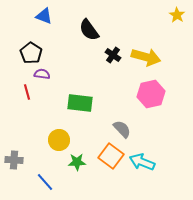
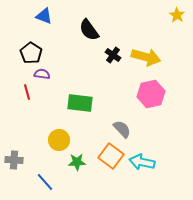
cyan arrow: rotated 10 degrees counterclockwise
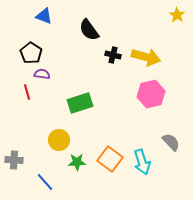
black cross: rotated 21 degrees counterclockwise
green rectangle: rotated 25 degrees counterclockwise
gray semicircle: moved 49 px right, 13 px down
orange square: moved 1 px left, 3 px down
cyan arrow: rotated 120 degrees counterclockwise
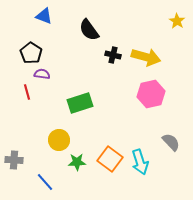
yellow star: moved 6 px down
cyan arrow: moved 2 px left
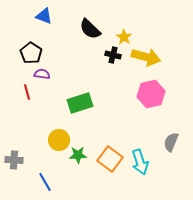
yellow star: moved 53 px left, 16 px down
black semicircle: moved 1 px right, 1 px up; rotated 10 degrees counterclockwise
gray semicircle: rotated 114 degrees counterclockwise
green star: moved 1 px right, 7 px up
blue line: rotated 12 degrees clockwise
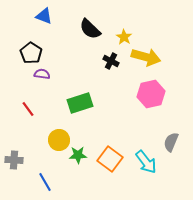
black cross: moved 2 px left, 6 px down; rotated 14 degrees clockwise
red line: moved 1 px right, 17 px down; rotated 21 degrees counterclockwise
cyan arrow: moved 6 px right; rotated 20 degrees counterclockwise
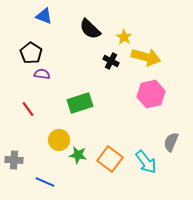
green star: rotated 12 degrees clockwise
blue line: rotated 36 degrees counterclockwise
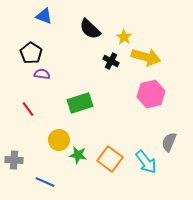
gray semicircle: moved 2 px left
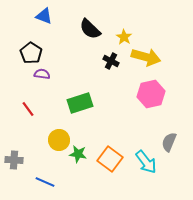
green star: moved 1 px up
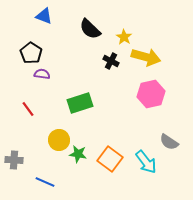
gray semicircle: rotated 78 degrees counterclockwise
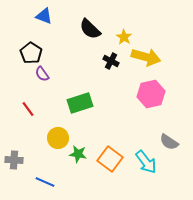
purple semicircle: rotated 133 degrees counterclockwise
yellow circle: moved 1 px left, 2 px up
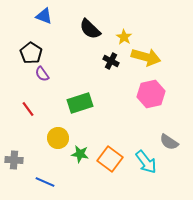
green star: moved 2 px right
